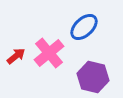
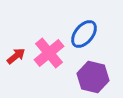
blue ellipse: moved 7 px down; rotated 8 degrees counterclockwise
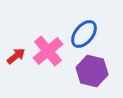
pink cross: moved 1 px left, 2 px up
purple hexagon: moved 1 px left, 6 px up
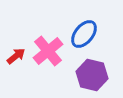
purple hexagon: moved 4 px down
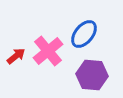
purple hexagon: rotated 8 degrees counterclockwise
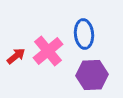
blue ellipse: rotated 44 degrees counterclockwise
purple hexagon: rotated 8 degrees counterclockwise
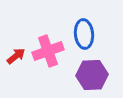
pink cross: rotated 20 degrees clockwise
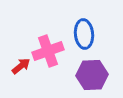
red arrow: moved 5 px right, 10 px down
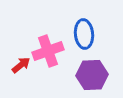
red arrow: moved 1 px up
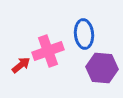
purple hexagon: moved 10 px right, 7 px up; rotated 8 degrees clockwise
